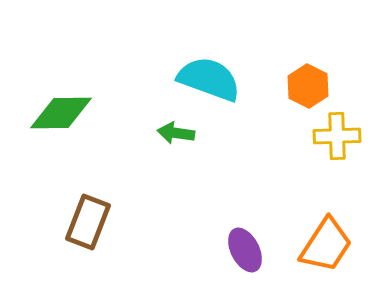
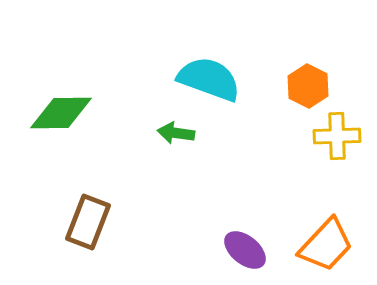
orange trapezoid: rotated 10 degrees clockwise
purple ellipse: rotated 24 degrees counterclockwise
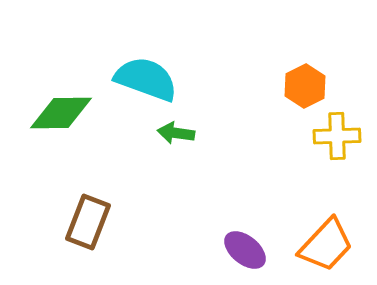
cyan semicircle: moved 63 px left
orange hexagon: moved 3 px left; rotated 6 degrees clockwise
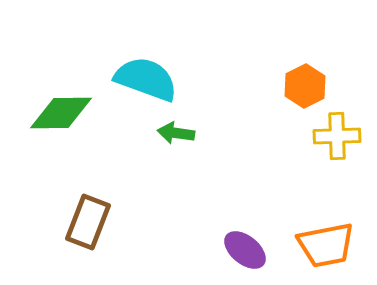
orange trapezoid: rotated 36 degrees clockwise
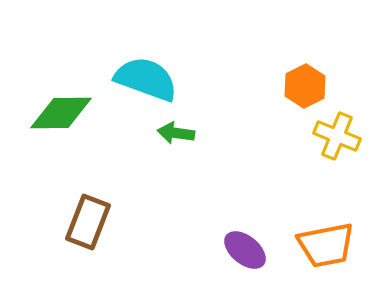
yellow cross: rotated 24 degrees clockwise
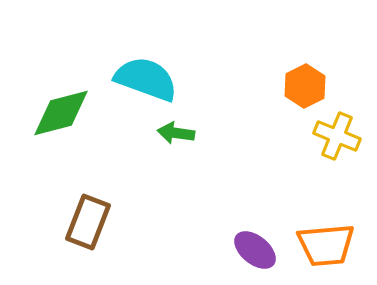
green diamond: rotated 14 degrees counterclockwise
orange trapezoid: rotated 6 degrees clockwise
purple ellipse: moved 10 px right
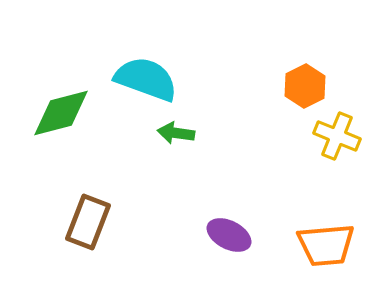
purple ellipse: moved 26 px left, 15 px up; rotated 12 degrees counterclockwise
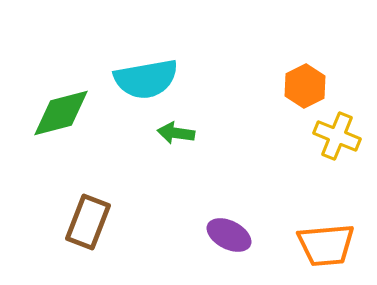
cyan semicircle: rotated 150 degrees clockwise
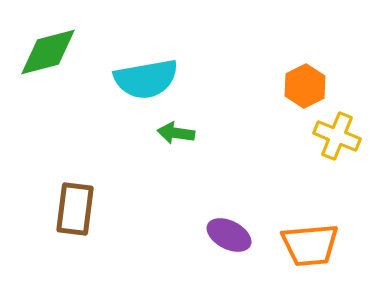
green diamond: moved 13 px left, 61 px up
brown rectangle: moved 13 px left, 13 px up; rotated 14 degrees counterclockwise
orange trapezoid: moved 16 px left
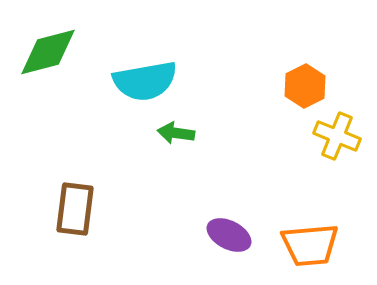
cyan semicircle: moved 1 px left, 2 px down
